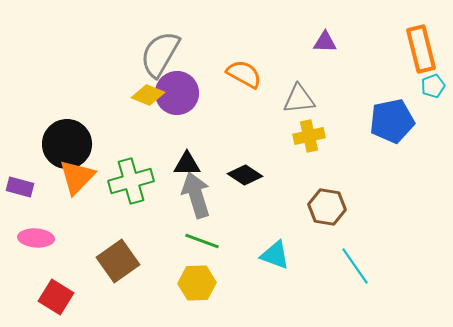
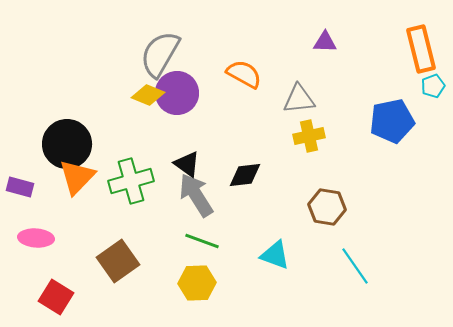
black triangle: rotated 36 degrees clockwise
black diamond: rotated 40 degrees counterclockwise
gray arrow: rotated 15 degrees counterclockwise
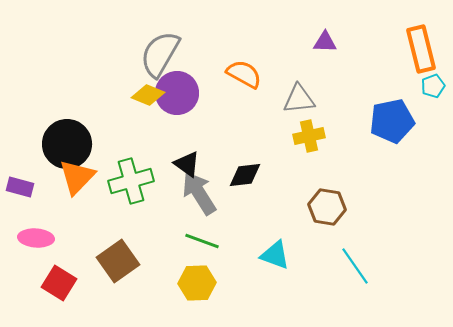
gray arrow: moved 3 px right, 2 px up
red square: moved 3 px right, 14 px up
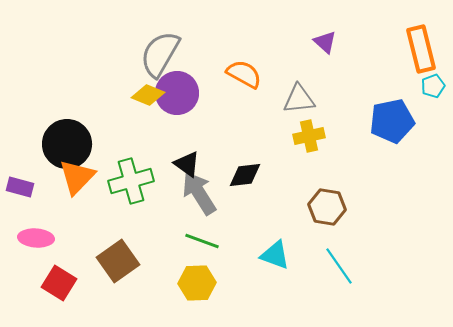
purple triangle: rotated 40 degrees clockwise
cyan line: moved 16 px left
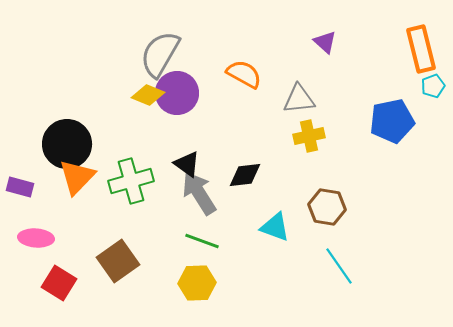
cyan triangle: moved 28 px up
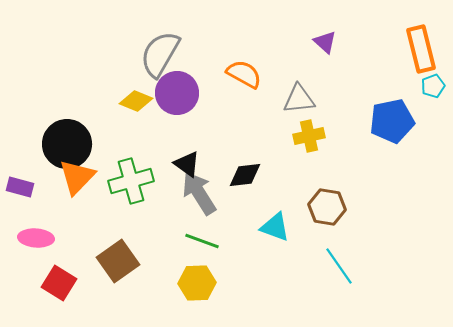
yellow diamond: moved 12 px left, 6 px down
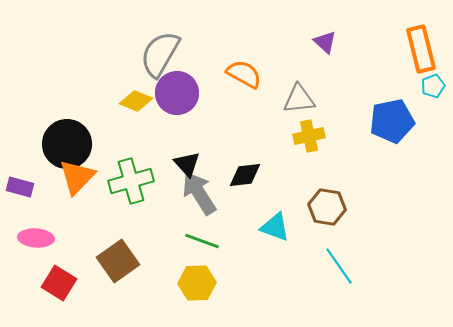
black triangle: rotated 12 degrees clockwise
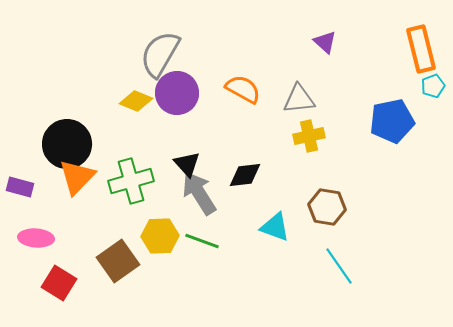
orange semicircle: moved 1 px left, 15 px down
yellow hexagon: moved 37 px left, 47 px up
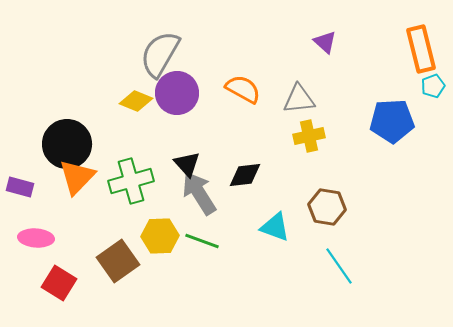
blue pentagon: rotated 9 degrees clockwise
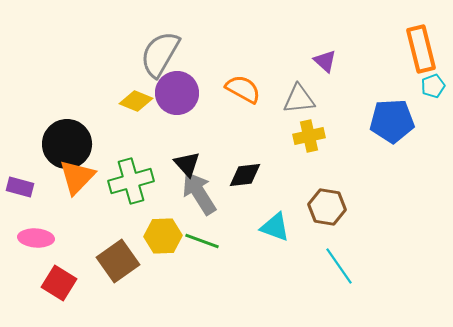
purple triangle: moved 19 px down
yellow hexagon: moved 3 px right
